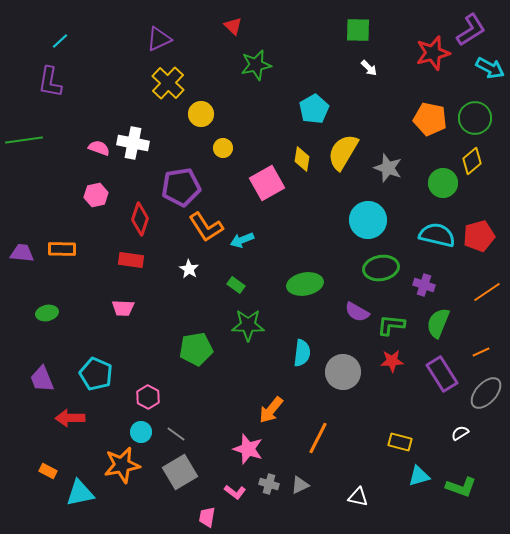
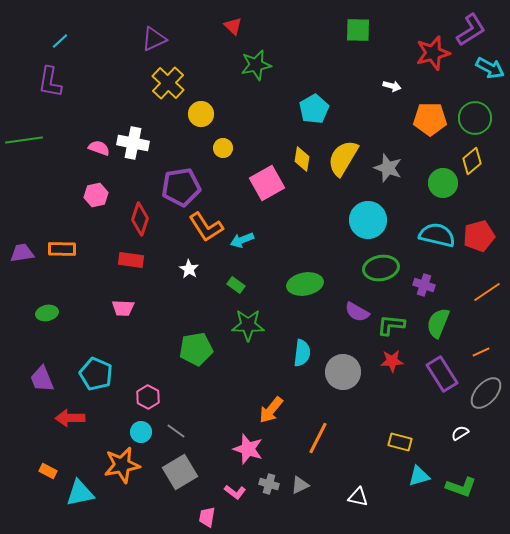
purple triangle at (159, 39): moved 5 px left
white arrow at (369, 68): moved 23 px right, 18 px down; rotated 30 degrees counterclockwise
orange pentagon at (430, 119): rotated 12 degrees counterclockwise
yellow semicircle at (343, 152): moved 6 px down
purple trapezoid at (22, 253): rotated 15 degrees counterclockwise
gray line at (176, 434): moved 3 px up
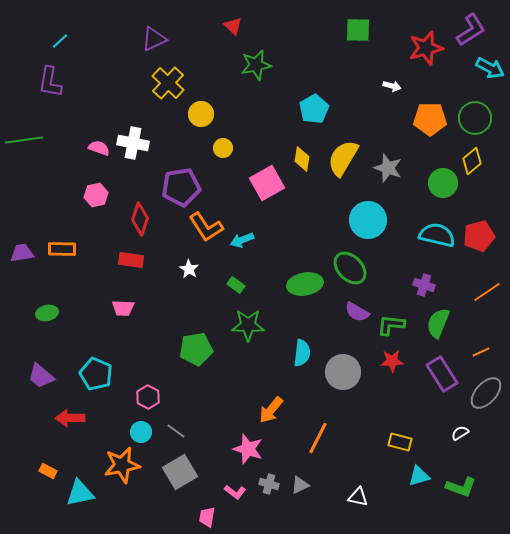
red star at (433, 53): moved 7 px left, 5 px up
green ellipse at (381, 268): moved 31 px left; rotated 56 degrees clockwise
purple trapezoid at (42, 379): moved 1 px left, 3 px up; rotated 28 degrees counterclockwise
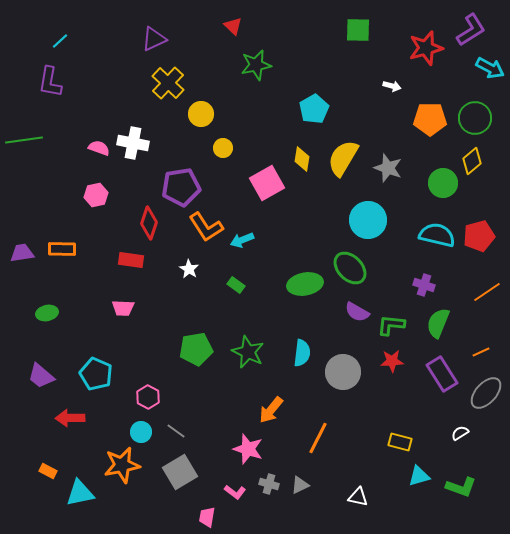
red diamond at (140, 219): moved 9 px right, 4 px down
green star at (248, 325): moved 27 px down; rotated 24 degrees clockwise
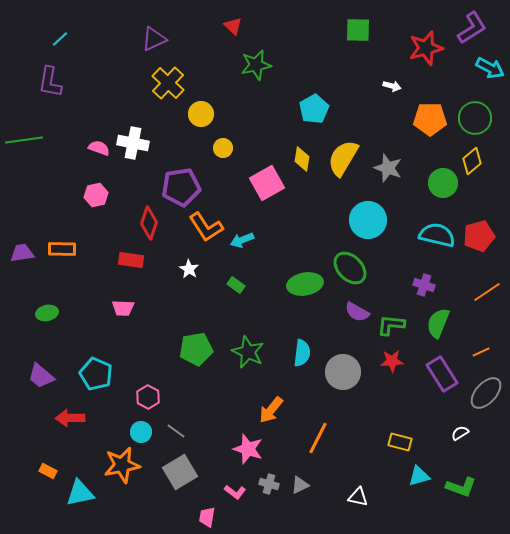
purple L-shape at (471, 30): moved 1 px right, 2 px up
cyan line at (60, 41): moved 2 px up
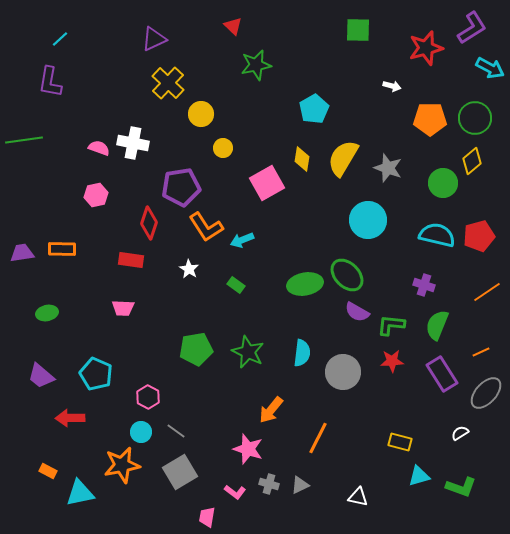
green ellipse at (350, 268): moved 3 px left, 7 px down
green semicircle at (438, 323): moved 1 px left, 2 px down
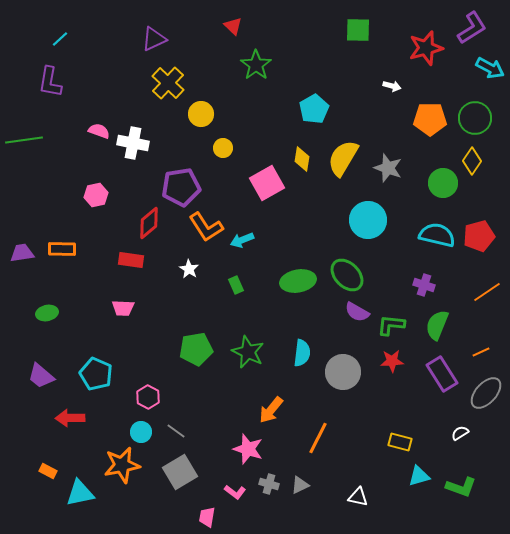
green star at (256, 65): rotated 24 degrees counterclockwise
pink semicircle at (99, 148): moved 17 px up
yellow diamond at (472, 161): rotated 16 degrees counterclockwise
red diamond at (149, 223): rotated 32 degrees clockwise
green ellipse at (305, 284): moved 7 px left, 3 px up
green rectangle at (236, 285): rotated 30 degrees clockwise
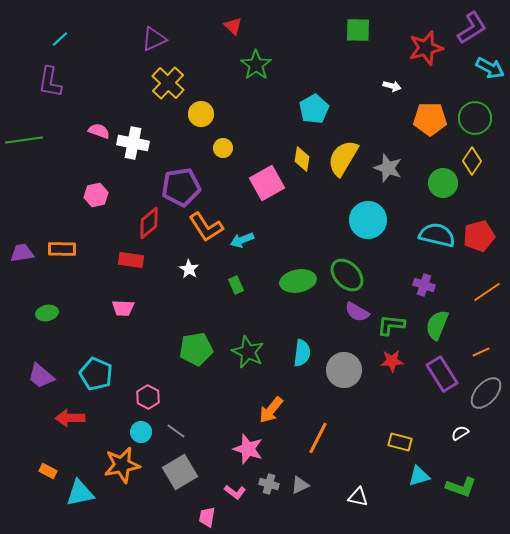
gray circle at (343, 372): moved 1 px right, 2 px up
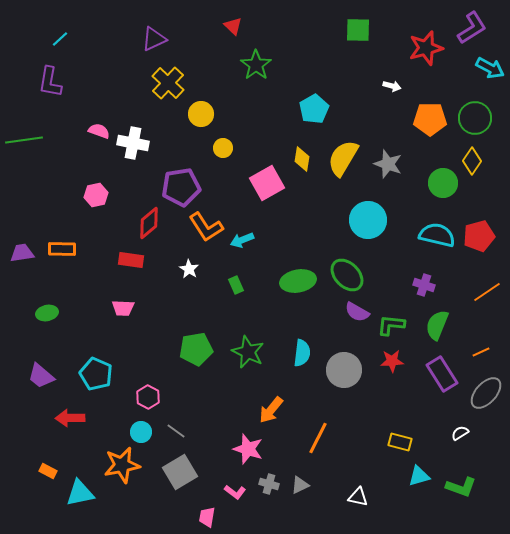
gray star at (388, 168): moved 4 px up
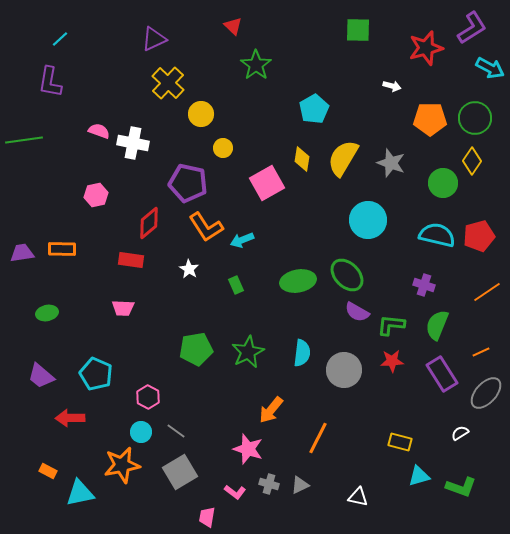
gray star at (388, 164): moved 3 px right, 1 px up
purple pentagon at (181, 187): moved 7 px right, 4 px up; rotated 21 degrees clockwise
green star at (248, 352): rotated 20 degrees clockwise
